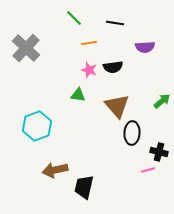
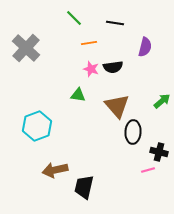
purple semicircle: rotated 72 degrees counterclockwise
pink star: moved 2 px right, 1 px up
black ellipse: moved 1 px right, 1 px up
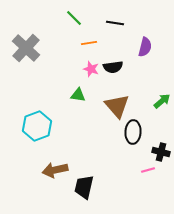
black cross: moved 2 px right
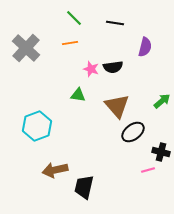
orange line: moved 19 px left
black ellipse: rotated 50 degrees clockwise
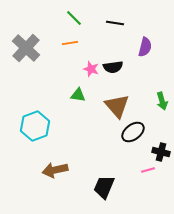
green arrow: rotated 114 degrees clockwise
cyan hexagon: moved 2 px left
black trapezoid: moved 20 px right; rotated 10 degrees clockwise
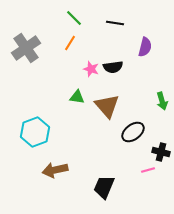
orange line: rotated 49 degrees counterclockwise
gray cross: rotated 12 degrees clockwise
green triangle: moved 1 px left, 2 px down
brown triangle: moved 10 px left
cyan hexagon: moved 6 px down
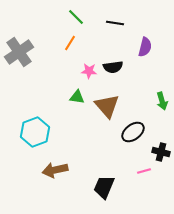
green line: moved 2 px right, 1 px up
gray cross: moved 7 px left, 4 px down
pink star: moved 2 px left, 2 px down; rotated 14 degrees counterclockwise
pink line: moved 4 px left, 1 px down
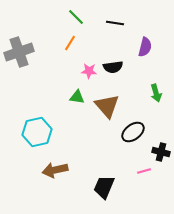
gray cross: rotated 16 degrees clockwise
green arrow: moved 6 px left, 8 px up
cyan hexagon: moved 2 px right; rotated 8 degrees clockwise
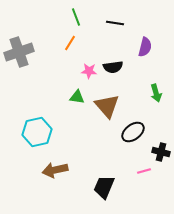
green line: rotated 24 degrees clockwise
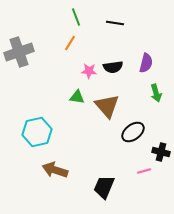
purple semicircle: moved 1 px right, 16 px down
brown arrow: rotated 30 degrees clockwise
